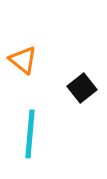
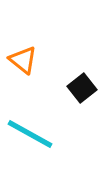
cyan line: rotated 66 degrees counterclockwise
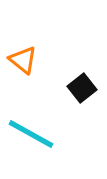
cyan line: moved 1 px right
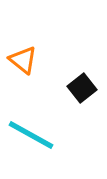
cyan line: moved 1 px down
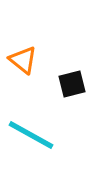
black square: moved 10 px left, 4 px up; rotated 24 degrees clockwise
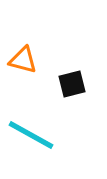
orange triangle: rotated 24 degrees counterclockwise
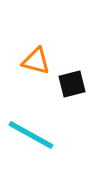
orange triangle: moved 13 px right, 1 px down
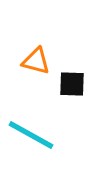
black square: rotated 16 degrees clockwise
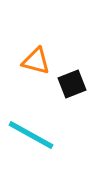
black square: rotated 24 degrees counterclockwise
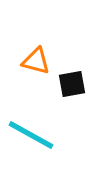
black square: rotated 12 degrees clockwise
